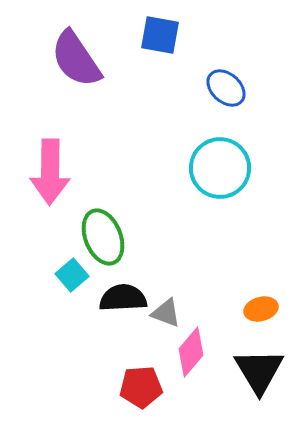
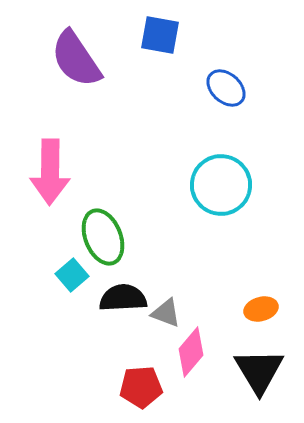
cyan circle: moved 1 px right, 17 px down
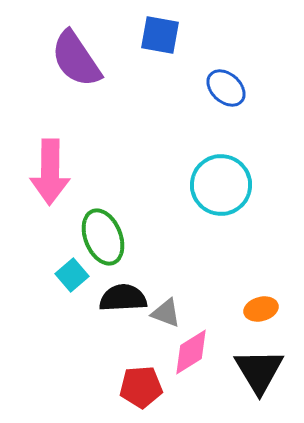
pink diamond: rotated 18 degrees clockwise
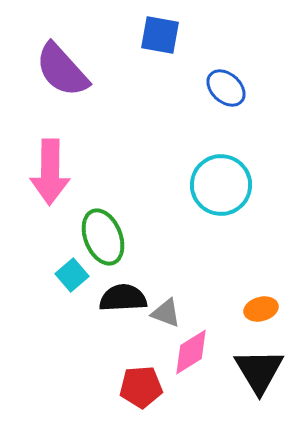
purple semicircle: moved 14 px left, 11 px down; rotated 8 degrees counterclockwise
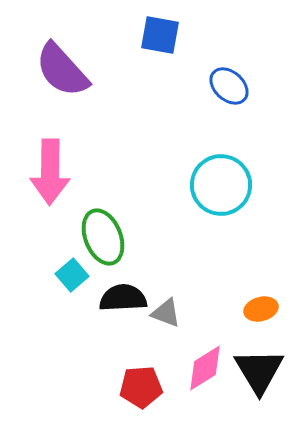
blue ellipse: moved 3 px right, 2 px up
pink diamond: moved 14 px right, 16 px down
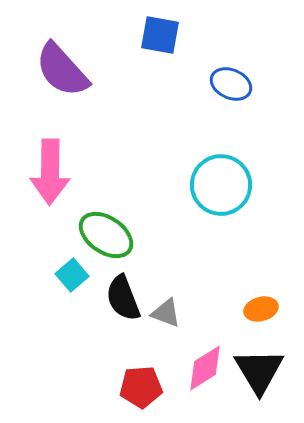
blue ellipse: moved 2 px right, 2 px up; rotated 18 degrees counterclockwise
green ellipse: moved 3 px right, 2 px up; rotated 34 degrees counterclockwise
black semicircle: rotated 108 degrees counterclockwise
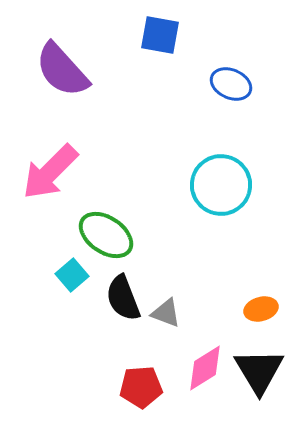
pink arrow: rotated 44 degrees clockwise
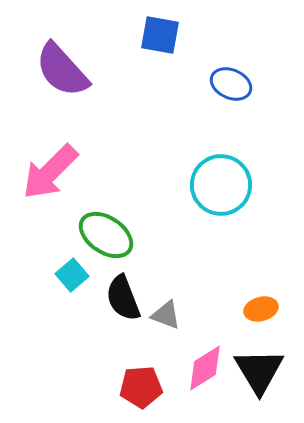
gray triangle: moved 2 px down
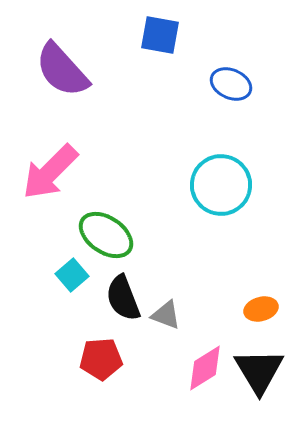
red pentagon: moved 40 px left, 28 px up
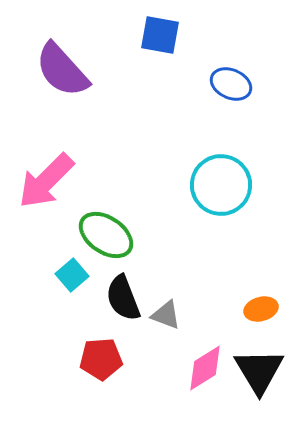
pink arrow: moved 4 px left, 9 px down
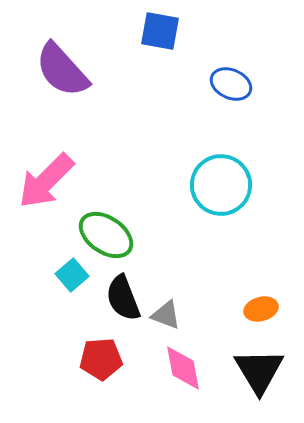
blue square: moved 4 px up
pink diamond: moved 22 px left; rotated 69 degrees counterclockwise
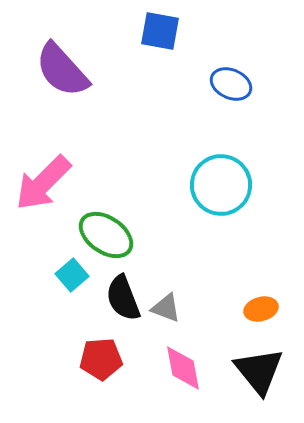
pink arrow: moved 3 px left, 2 px down
gray triangle: moved 7 px up
black triangle: rotated 8 degrees counterclockwise
